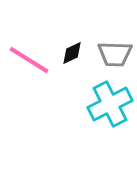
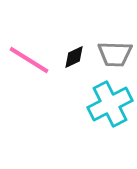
black diamond: moved 2 px right, 4 px down
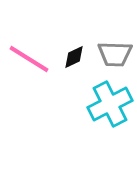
pink line: moved 1 px up
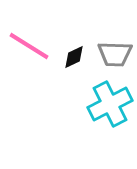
pink line: moved 13 px up
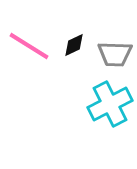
black diamond: moved 12 px up
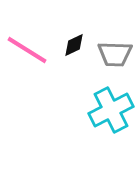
pink line: moved 2 px left, 4 px down
cyan cross: moved 1 px right, 6 px down
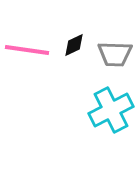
pink line: rotated 24 degrees counterclockwise
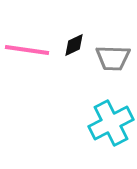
gray trapezoid: moved 2 px left, 4 px down
cyan cross: moved 13 px down
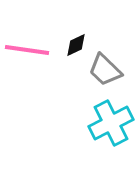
black diamond: moved 2 px right
gray trapezoid: moved 8 px left, 12 px down; rotated 42 degrees clockwise
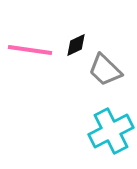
pink line: moved 3 px right
cyan cross: moved 8 px down
